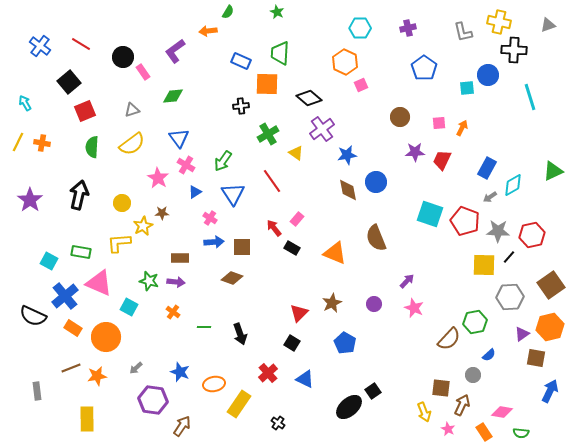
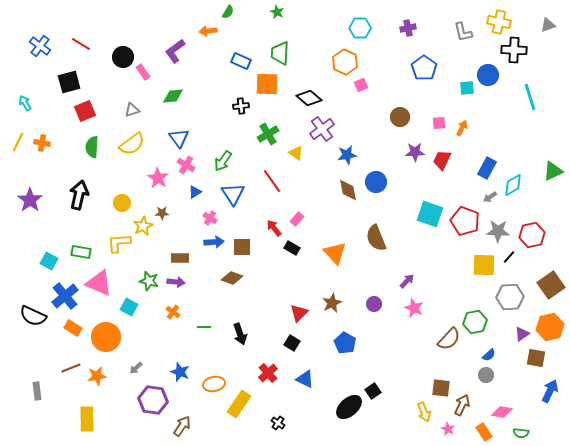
black square at (69, 82): rotated 25 degrees clockwise
orange triangle at (335, 253): rotated 25 degrees clockwise
gray circle at (473, 375): moved 13 px right
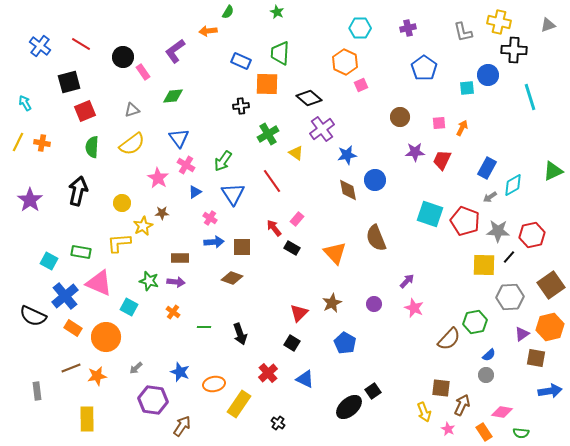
blue circle at (376, 182): moved 1 px left, 2 px up
black arrow at (79, 195): moved 1 px left, 4 px up
blue arrow at (550, 391): rotated 55 degrees clockwise
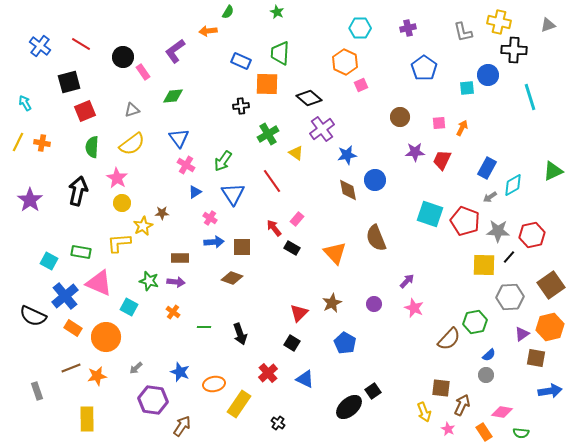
pink star at (158, 178): moved 41 px left
gray rectangle at (37, 391): rotated 12 degrees counterclockwise
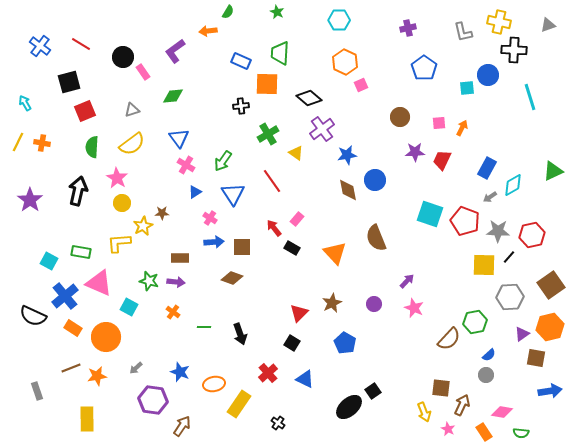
cyan hexagon at (360, 28): moved 21 px left, 8 px up
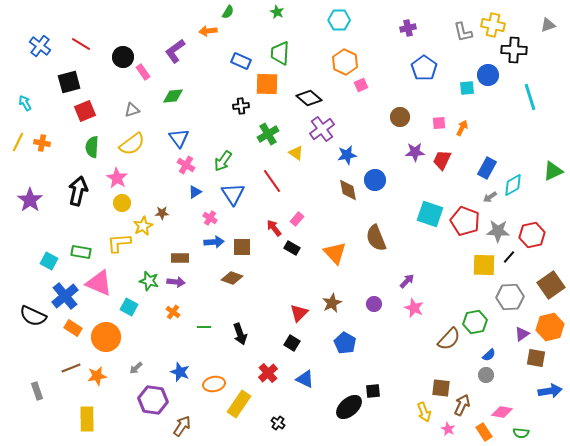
yellow cross at (499, 22): moved 6 px left, 3 px down
black square at (373, 391): rotated 28 degrees clockwise
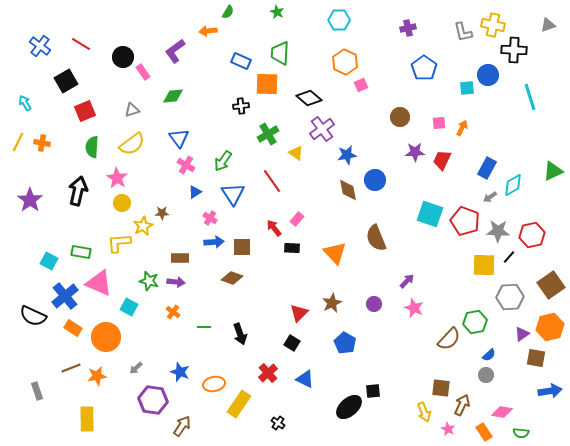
black square at (69, 82): moved 3 px left, 1 px up; rotated 15 degrees counterclockwise
black rectangle at (292, 248): rotated 28 degrees counterclockwise
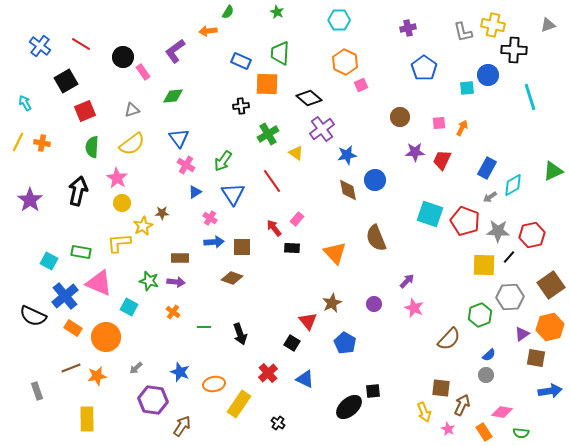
red triangle at (299, 313): moved 9 px right, 8 px down; rotated 24 degrees counterclockwise
green hexagon at (475, 322): moved 5 px right, 7 px up; rotated 10 degrees counterclockwise
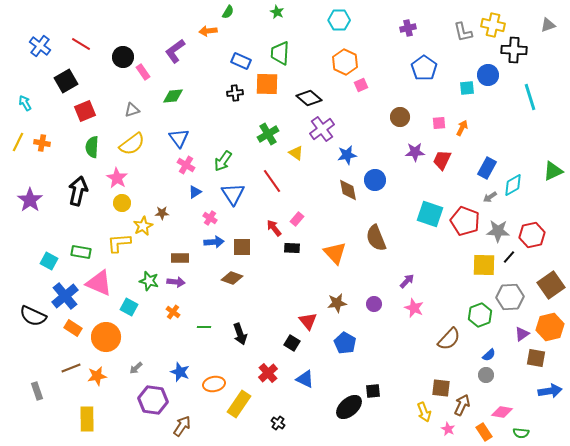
black cross at (241, 106): moved 6 px left, 13 px up
brown star at (332, 303): moved 5 px right; rotated 18 degrees clockwise
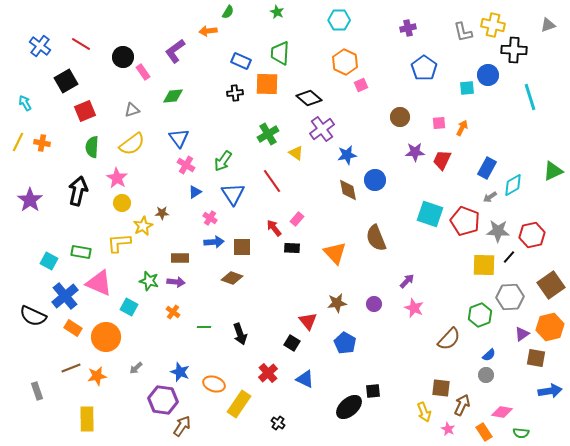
orange ellipse at (214, 384): rotated 30 degrees clockwise
purple hexagon at (153, 400): moved 10 px right
